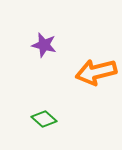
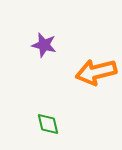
green diamond: moved 4 px right, 5 px down; rotated 35 degrees clockwise
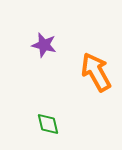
orange arrow: rotated 75 degrees clockwise
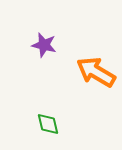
orange arrow: rotated 30 degrees counterclockwise
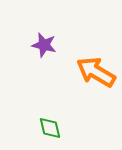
green diamond: moved 2 px right, 4 px down
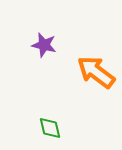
orange arrow: rotated 6 degrees clockwise
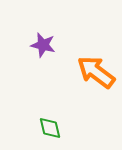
purple star: moved 1 px left
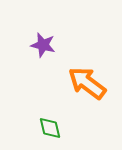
orange arrow: moved 9 px left, 11 px down
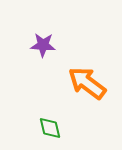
purple star: rotated 10 degrees counterclockwise
